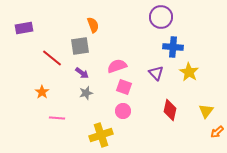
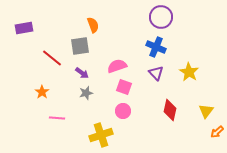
blue cross: moved 17 px left; rotated 18 degrees clockwise
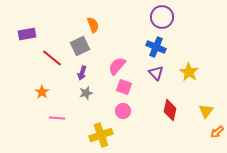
purple circle: moved 1 px right
purple rectangle: moved 3 px right, 6 px down
gray square: rotated 18 degrees counterclockwise
pink semicircle: rotated 30 degrees counterclockwise
purple arrow: rotated 72 degrees clockwise
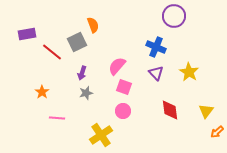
purple circle: moved 12 px right, 1 px up
gray square: moved 3 px left, 4 px up
red line: moved 6 px up
red diamond: rotated 20 degrees counterclockwise
yellow cross: rotated 15 degrees counterclockwise
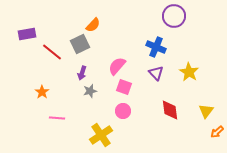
orange semicircle: rotated 63 degrees clockwise
gray square: moved 3 px right, 2 px down
gray star: moved 4 px right, 2 px up
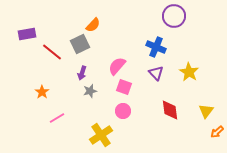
pink line: rotated 35 degrees counterclockwise
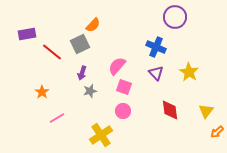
purple circle: moved 1 px right, 1 px down
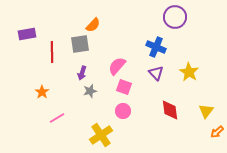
gray square: rotated 18 degrees clockwise
red line: rotated 50 degrees clockwise
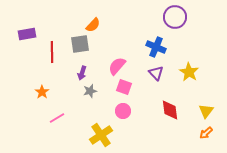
orange arrow: moved 11 px left, 1 px down
